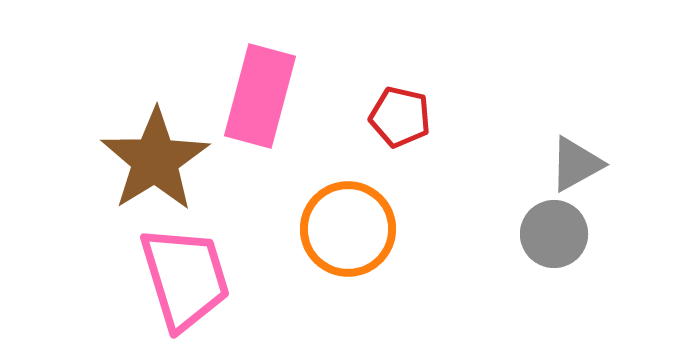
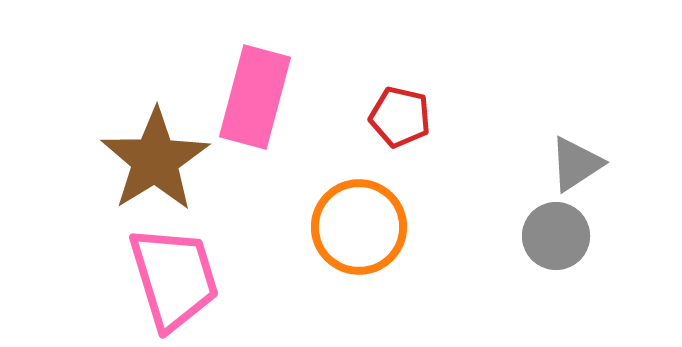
pink rectangle: moved 5 px left, 1 px down
gray triangle: rotated 4 degrees counterclockwise
orange circle: moved 11 px right, 2 px up
gray circle: moved 2 px right, 2 px down
pink trapezoid: moved 11 px left
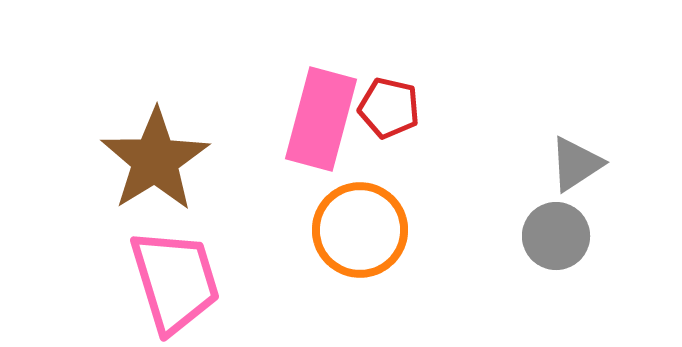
pink rectangle: moved 66 px right, 22 px down
red pentagon: moved 11 px left, 9 px up
orange circle: moved 1 px right, 3 px down
pink trapezoid: moved 1 px right, 3 px down
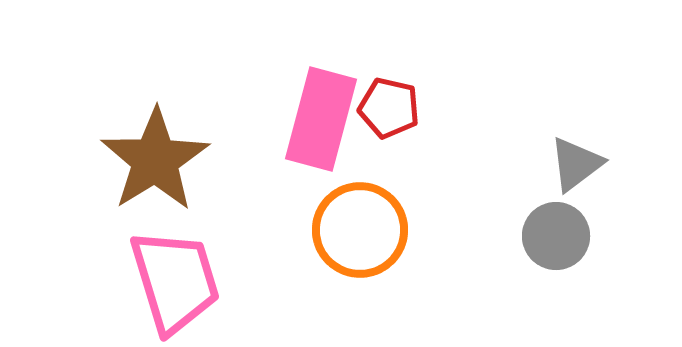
gray triangle: rotated 4 degrees counterclockwise
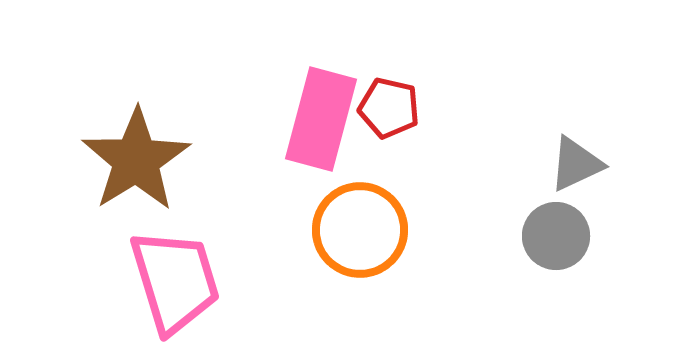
brown star: moved 19 px left
gray triangle: rotated 12 degrees clockwise
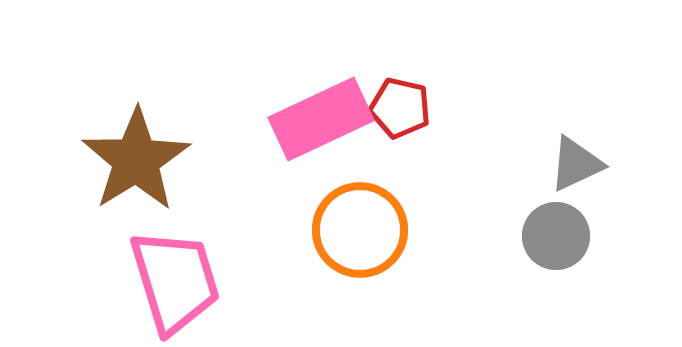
red pentagon: moved 11 px right
pink rectangle: rotated 50 degrees clockwise
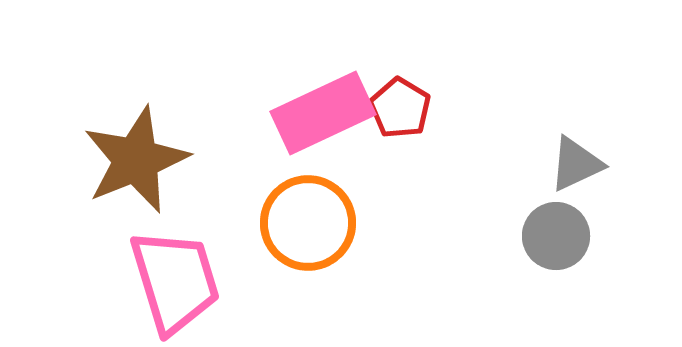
red pentagon: rotated 18 degrees clockwise
pink rectangle: moved 2 px right, 6 px up
brown star: rotated 10 degrees clockwise
orange circle: moved 52 px left, 7 px up
